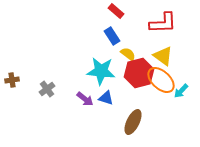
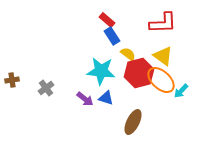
red rectangle: moved 9 px left, 9 px down
gray cross: moved 1 px left, 1 px up
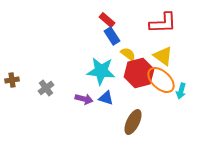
cyan arrow: rotated 28 degrees counterclockwise
purple arrow: moved 1 px left; rotated 24 degrees counterclockwise
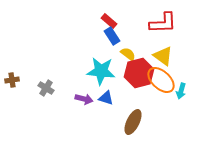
red rectangle: moved 2 px right, 1 px down
gray cross: rotated 21 degrees counterclockwise
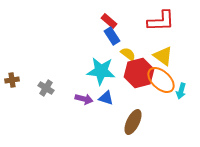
red L-shape: moved 2 px left, 2 px up
